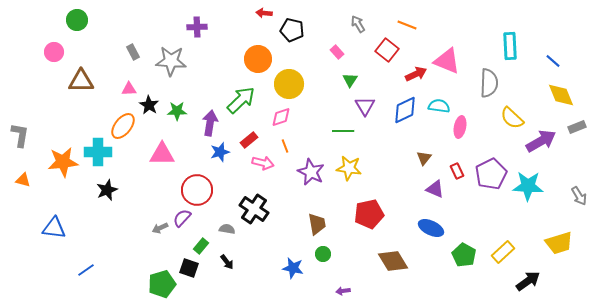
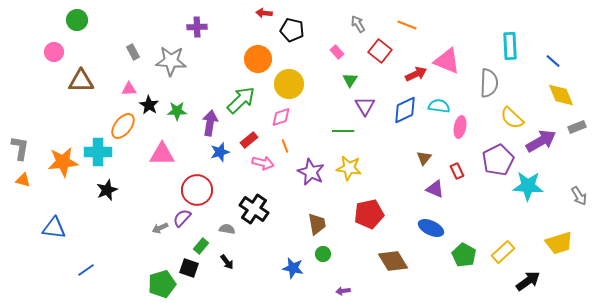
red square at (387, 50): moved 7 px left, 1 px down
gray L-shape at (20, 135): moved 13 px down
purple pentagon at (491, 174): moved 7 px right, 14 px up
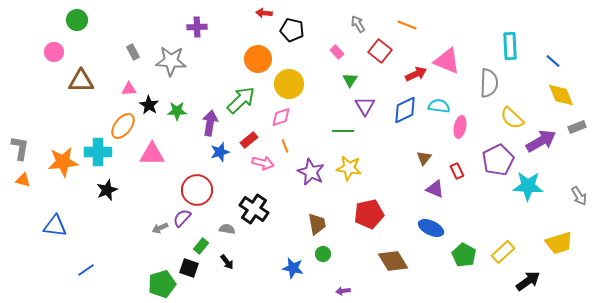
pink triangle at (162, 154): moved 10 px left
blue triangle at (54, 228): moved 1 px right, 2 px up
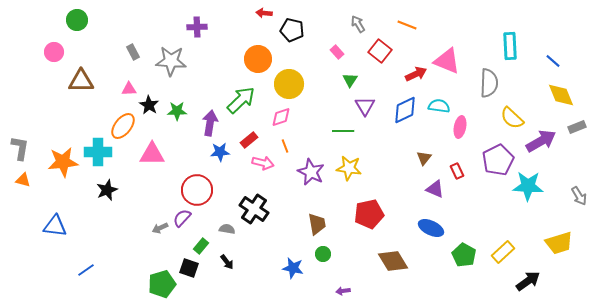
blue star at (220, 152): rotated 12 degrees clockwise
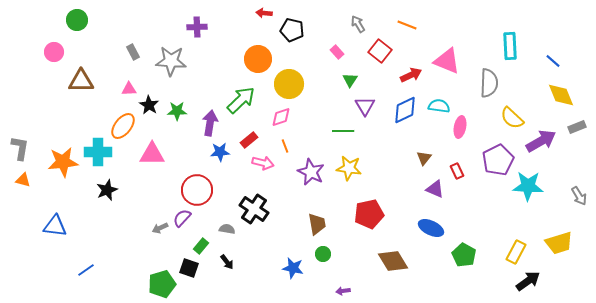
red arrow at (416, 74): moved 5 px left, 1 px down
yellow rectangle at (503, 252): moved 13 px right; rotated 20 degrees counterclockwise
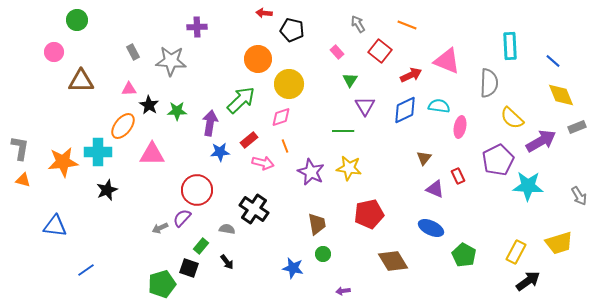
red rectangle at (457, 171): moved 1 px right, 5 px down
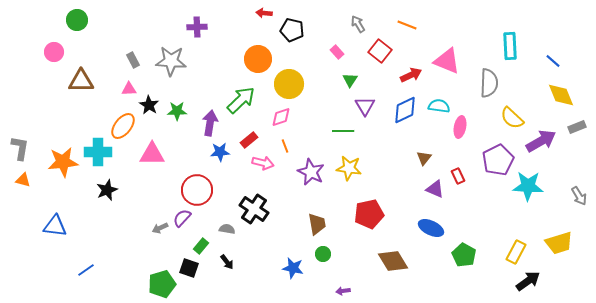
gray rectangle at (133, 52): moved 8 px down
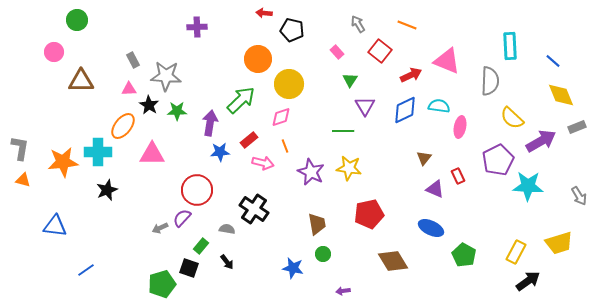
gray star at (171, 61): moved 5 px left, 15 px down
gray semicircle at (489, 83): moved 1 px right, 2 px up
